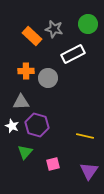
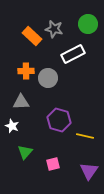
purple hexagon: moved 22 px right, 5 px up
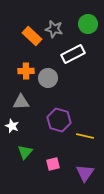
purple triangle: moved 4 px left, 2 px down
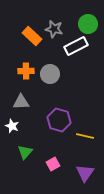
white rectangle: moved 3 px right, 8 px up
gray circle: moved 2 px right, 4 px up
pink square: rotated 16 degrees counterclockwise
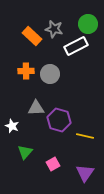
gray triangle: moved 15 px right, 6 px down
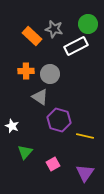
gray triangle: moved 4 px right, 11 px up; rotated 36 degrees clockwise
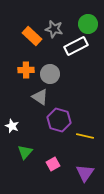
orange cross: moved 1 px up
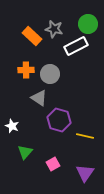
gray triangle: moved 1 px left, 1 px down
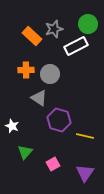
gray star: rotated 30 degrees counterclockwise
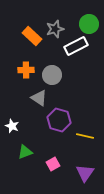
green circle: moved 1 px right
gray star: moved 1 px right
gray circle: moved 2 px right, 1 px down
green triangle: rotated 28 degrees clockwise
